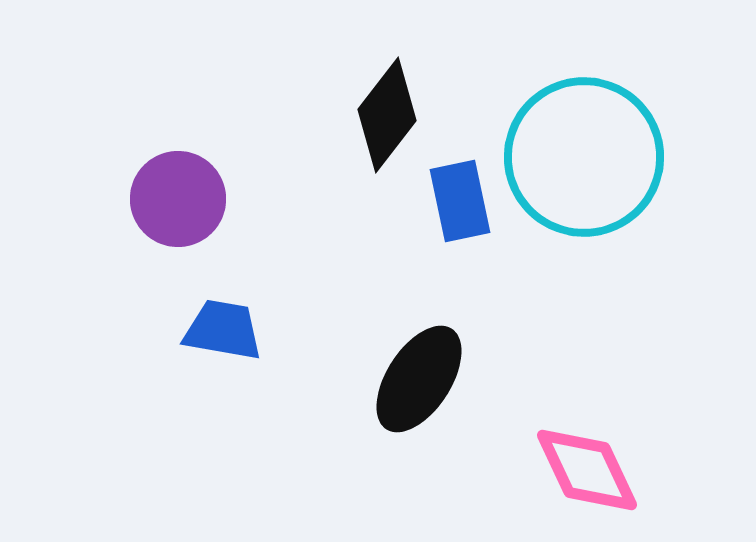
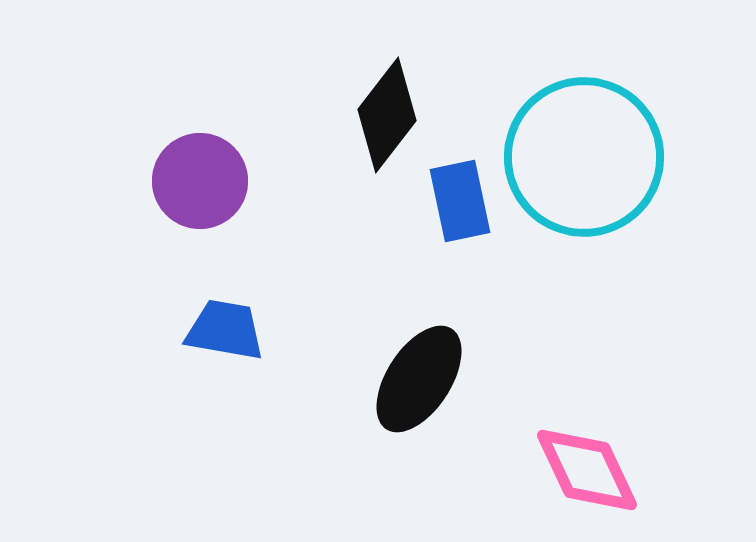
purple circle: moved 22 px right, 18 px up
blue trapezoid: moved 2 px right
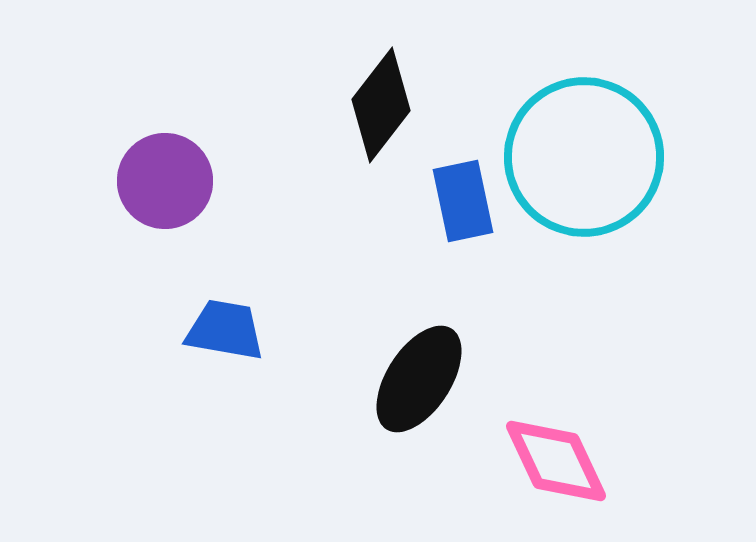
black diamond: moved 6 px left, 10 px up
purple circle: moved 35 px left
blue rectangle: moved 3 px right
pink diamond: moved 31 px left, 9 px up
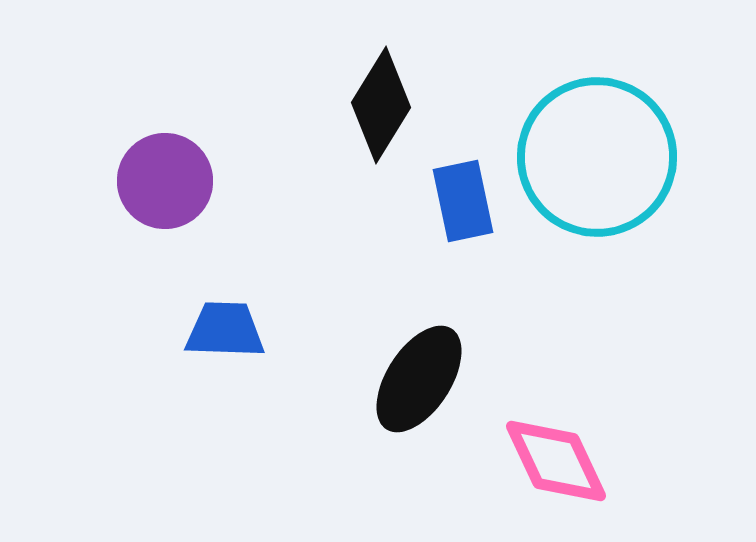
black diamond: rotated 6 degrees counterclockwise
cyan circle: moved 13 px right
blue trapezoid: rotated 8 degrees counterclockwise
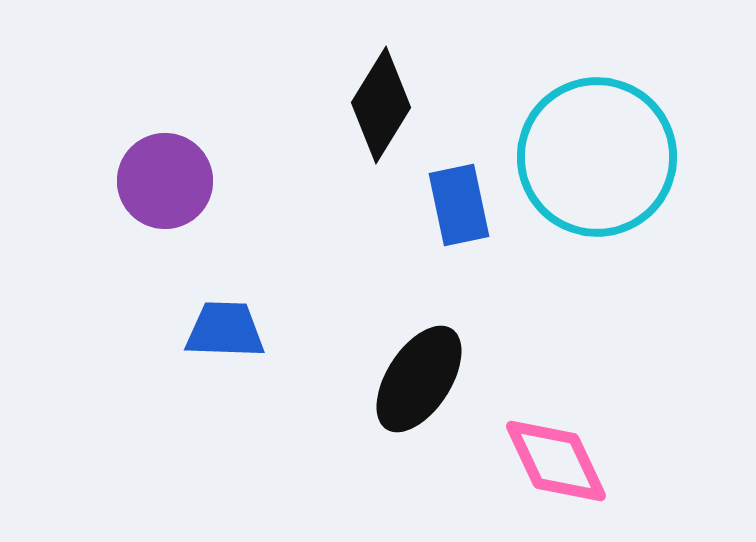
blue rectangle: moved 4 px left, 4 px down
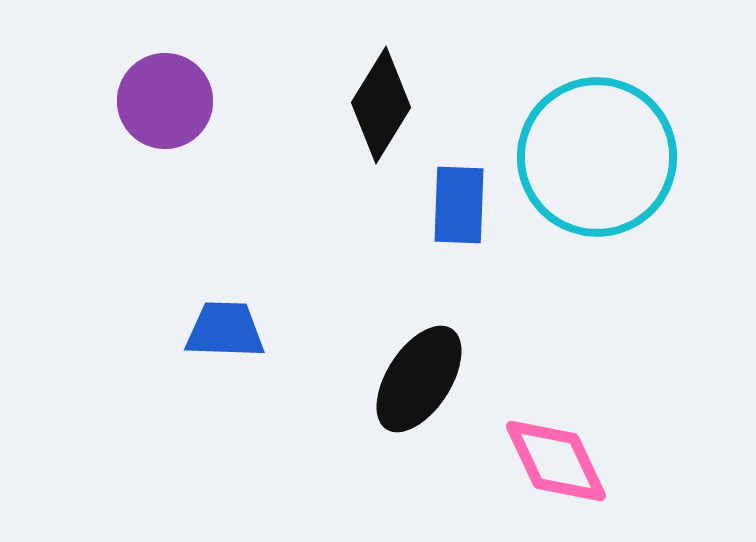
purple circle: moved 80 px up
blue rectangle: rotated 14 degrees clockwise
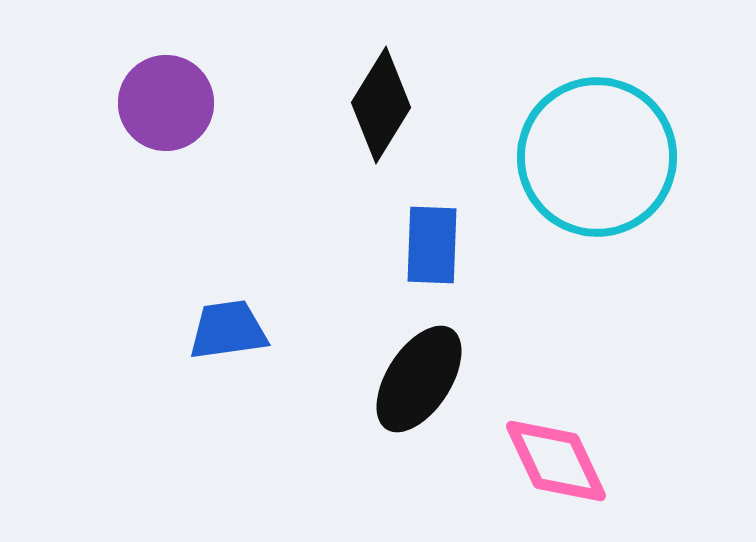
purple circle: moved 1 px right, 2 px down
blue rectangle: moved 27 px left, 40 px down
blue trapezoid: moved 3 px right; rotated 10 degrees counterclockwise
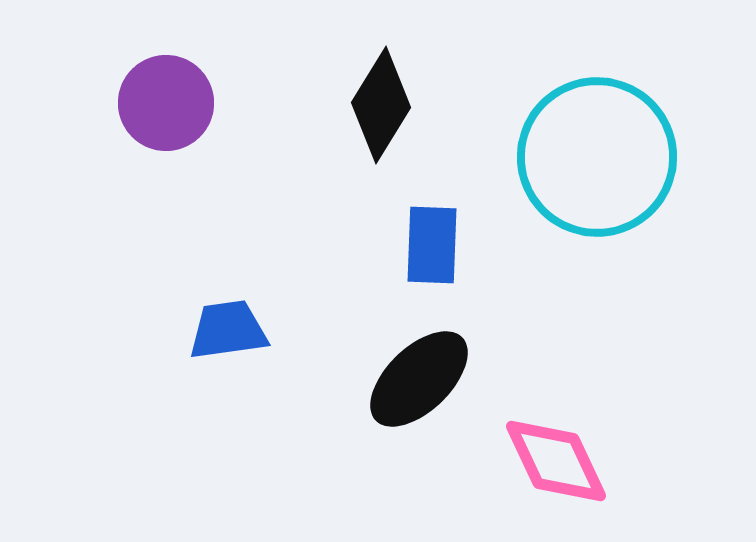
black ellipse: rotated 13 degrees clockwise
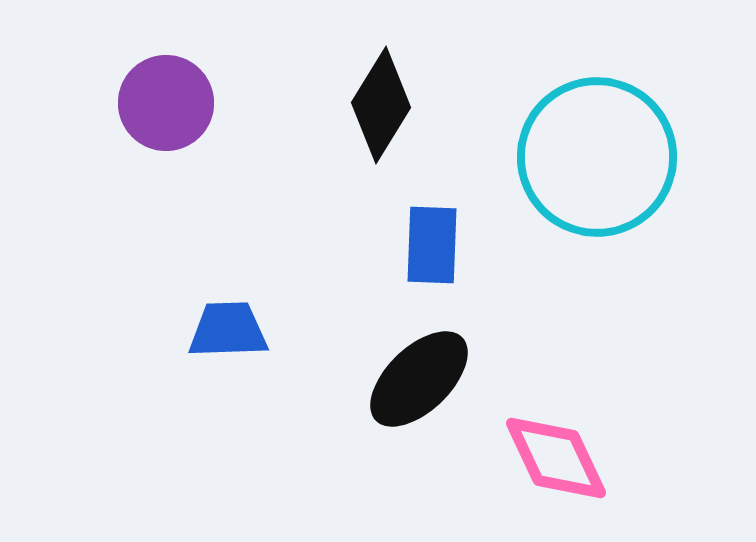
blue trapezoid: rotated 6 degrees clockwise
pink diamond: moved 3 px up
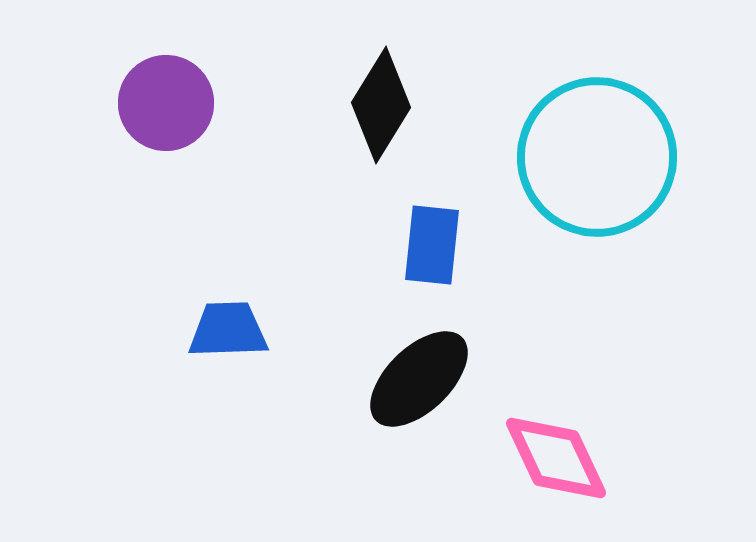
blue rectangle: rotated 4 degrees clockwise
